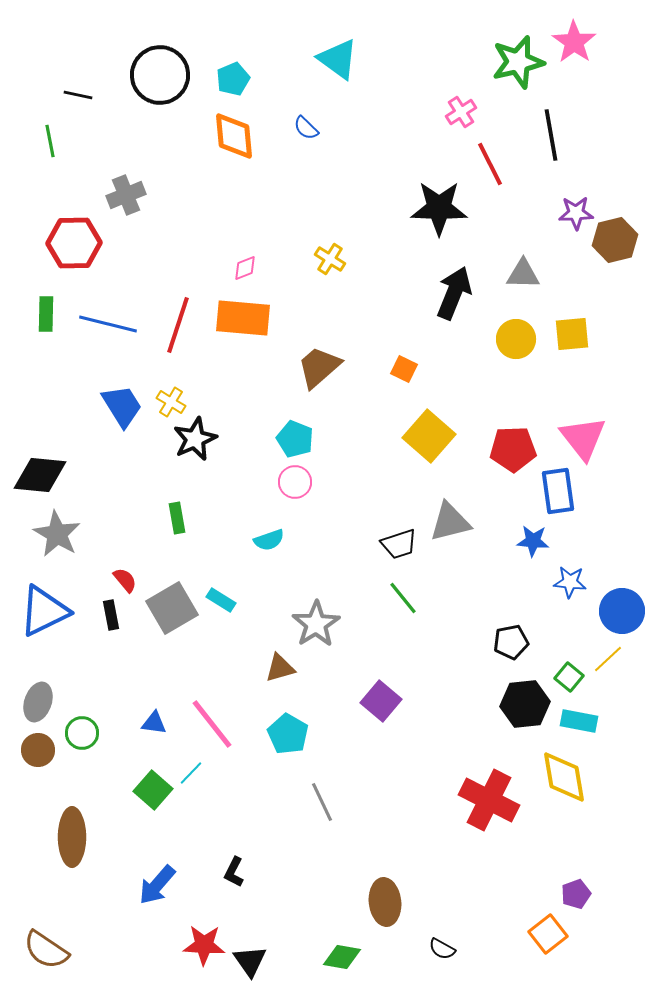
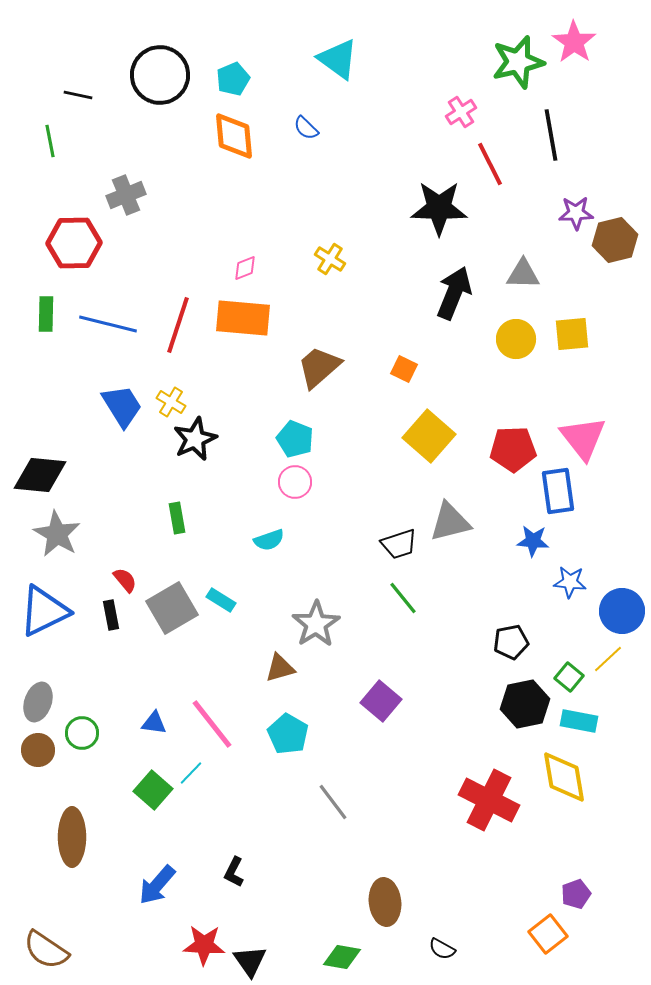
black hexagon at (525, 704): rotated 6 degrees counterclockwise
gray line at (322, 802): moved 11 px right; rotated 12 degrees counterclockwise
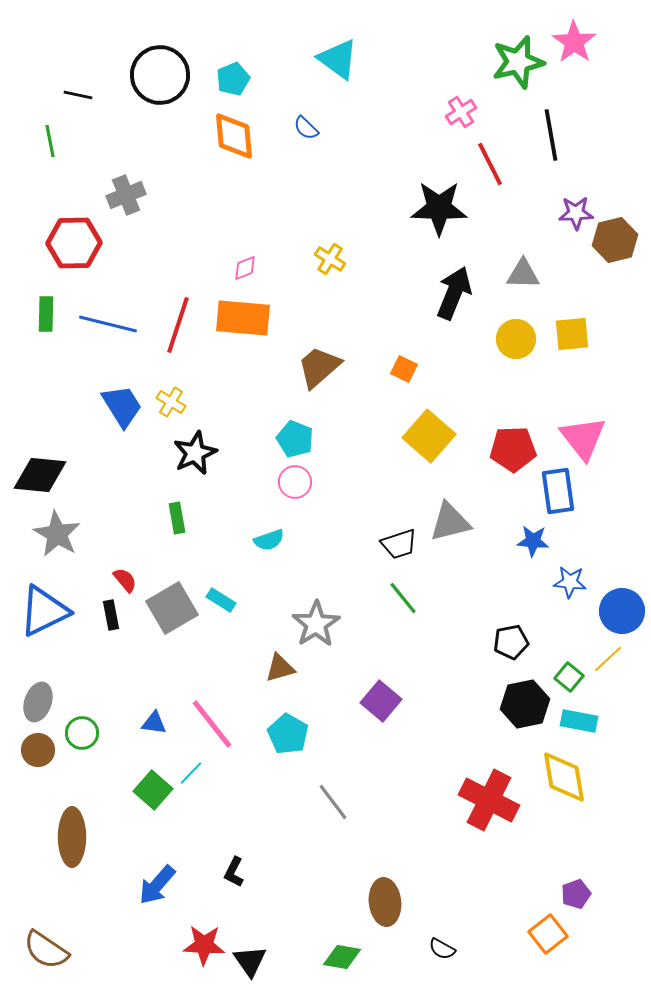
black star at (195, 439): moved 14 px down
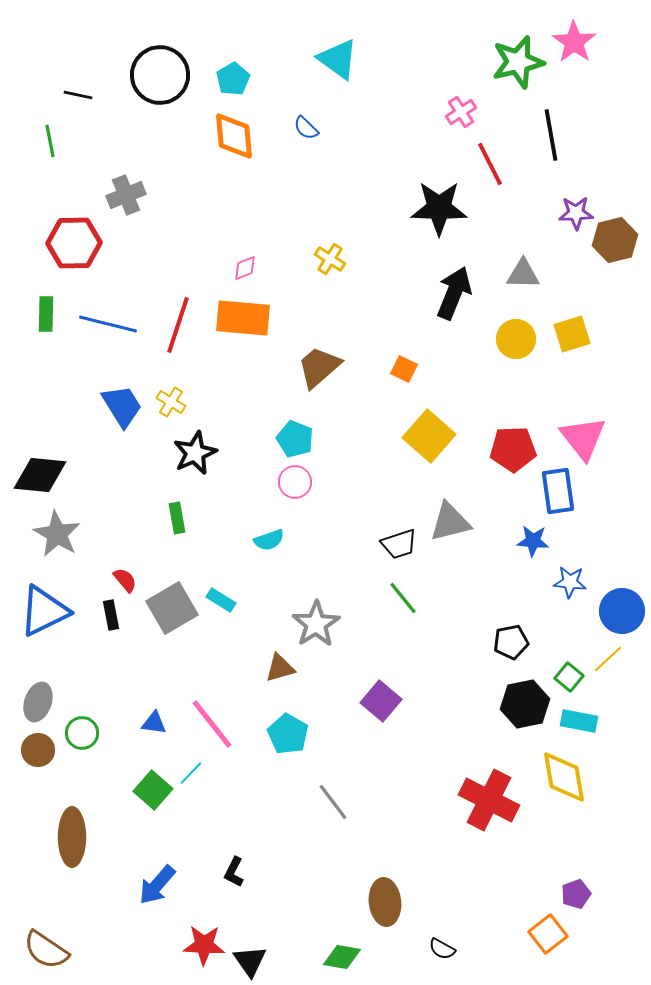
cyan pentagon at (233, 79): rotated 8 degrees counterclockwise
yellow square at (572, 334): rotated 12 degrees counterclockwise
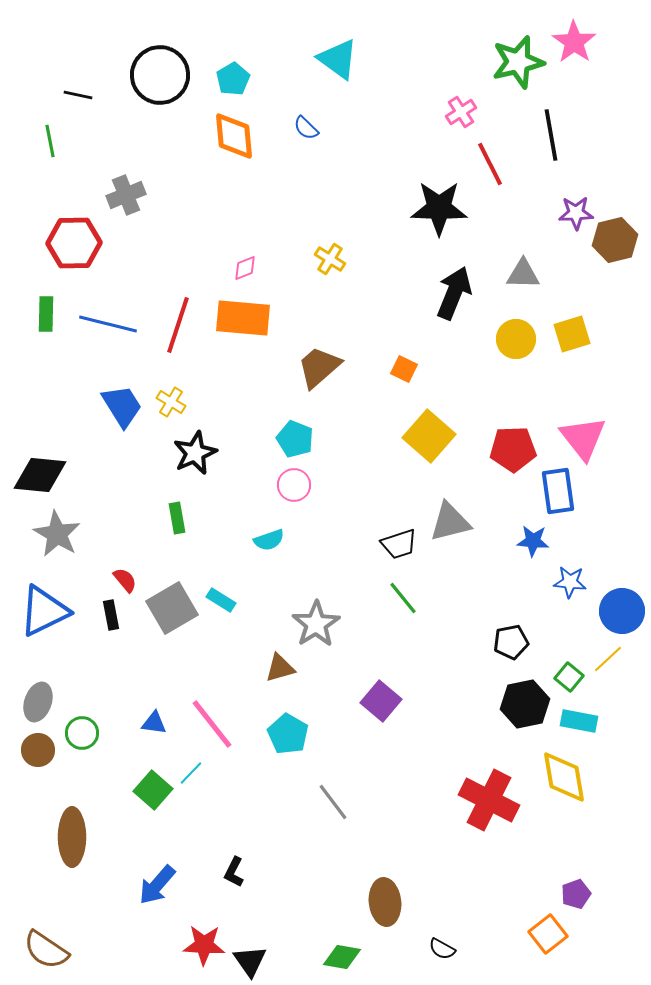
pink circle at (295, 482): moved 1 px left, 3 px down
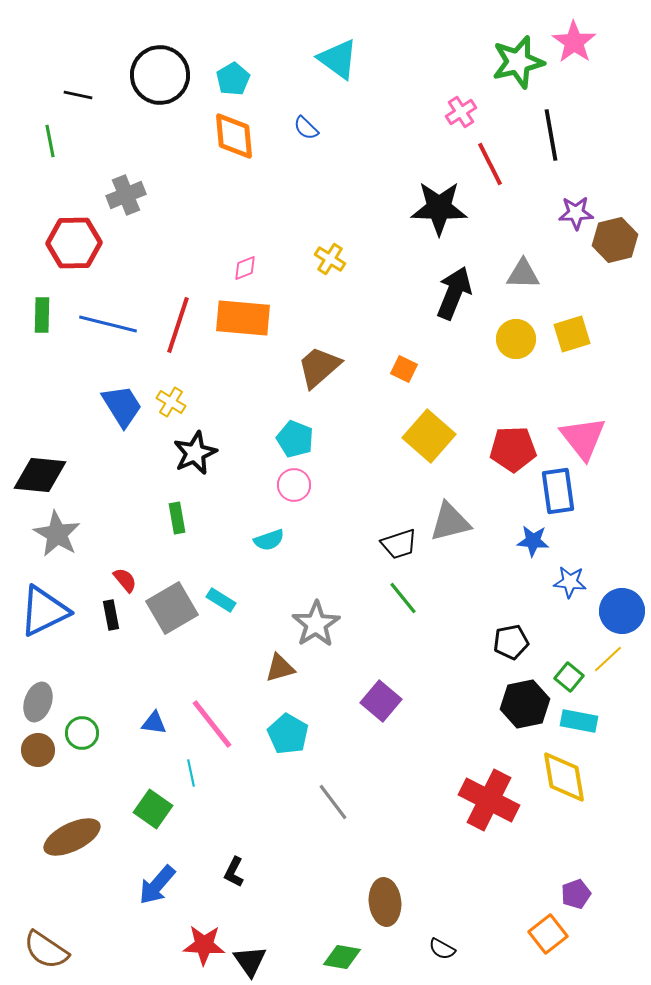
green rectangle at (46, 314): moved 4 px left, 1 px down
cyan line at (191, 773): rotated 56 degrees counterclockwise
green square at (153, 790): moved 19 px down; rotated 6 degrees counterclockwise
brown ellipse at (72, 837): rotated 64 degrees clockwise
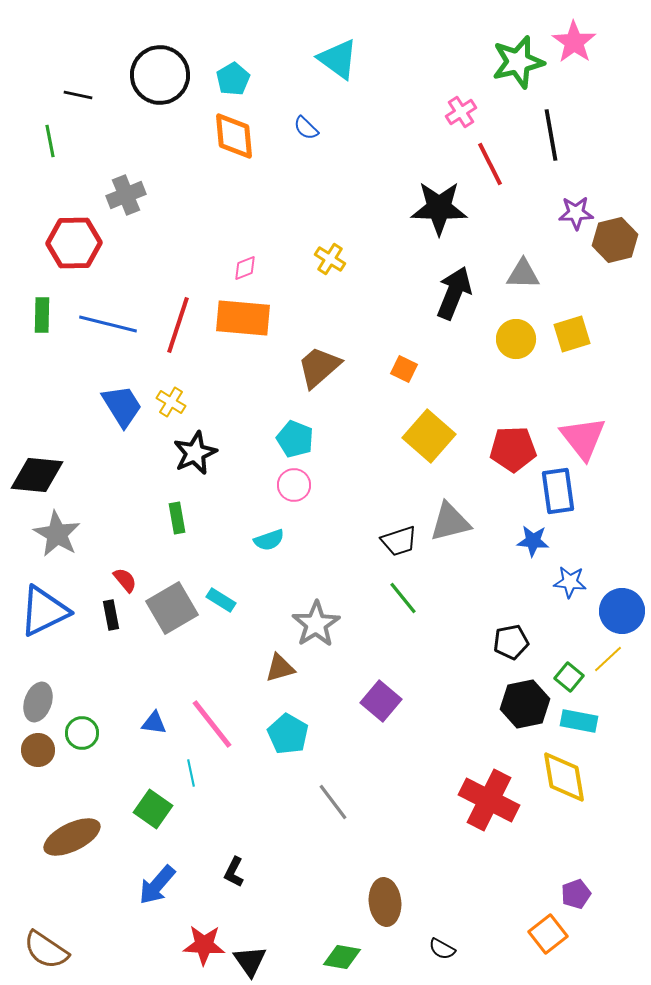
black diamond at (40, 475): moved 3 px left
black trapezoid at (399, 544): moved 3 px up
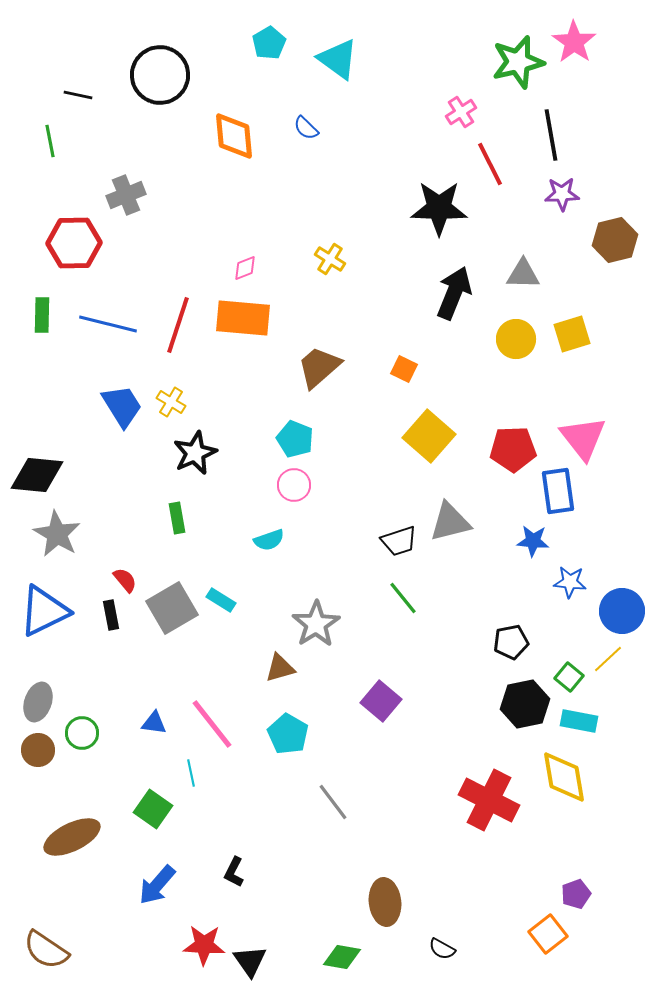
cyan pentagon at (233, 79): moved 36 px right, 36 px up
purple star at (576, 213): moved 14 px left, 19 px up
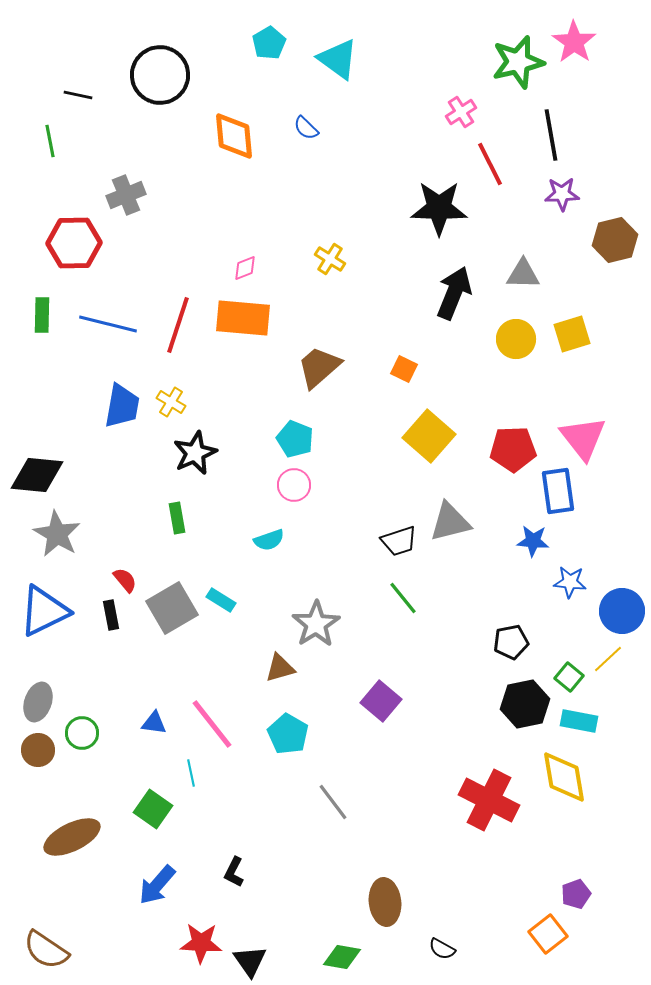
blue trapezoid at (122, 406): rotated 42 degrees clockwise
red star at (204, 945): moved 3 px left, 2 px up
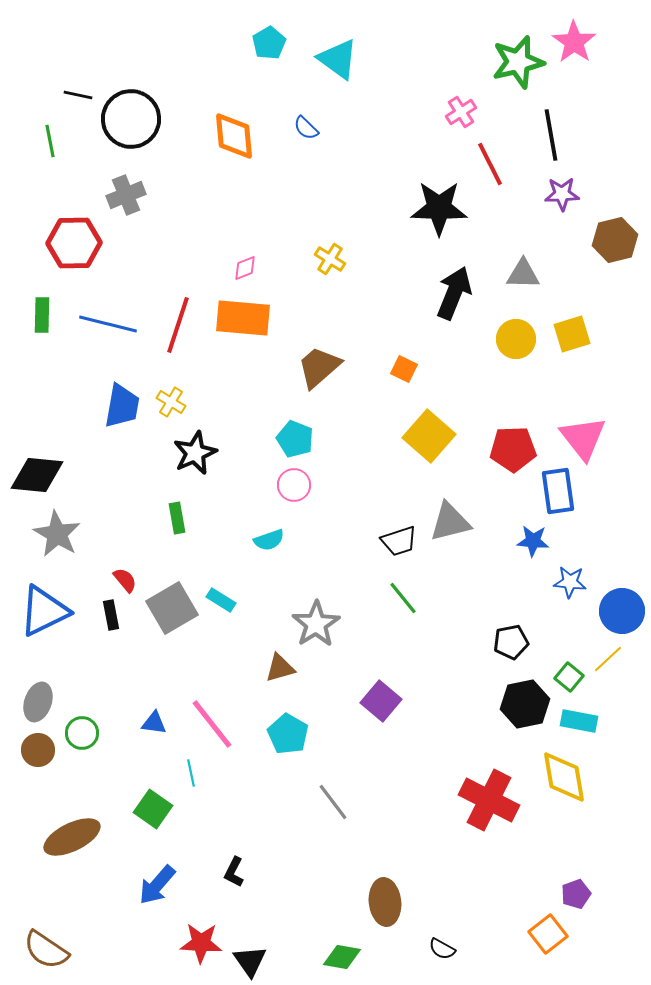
black circle at (160, 75): moved 29 px left, 44 px down
